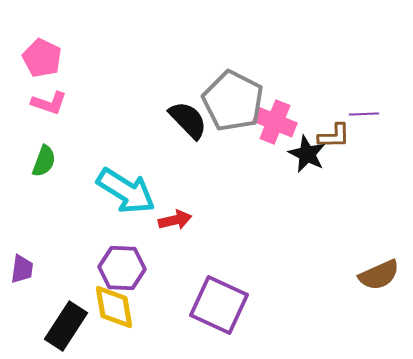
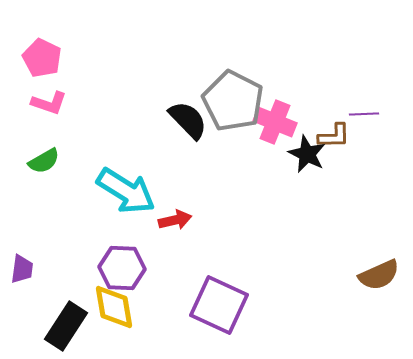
green semicircle: rotated 40 degrees clockwise
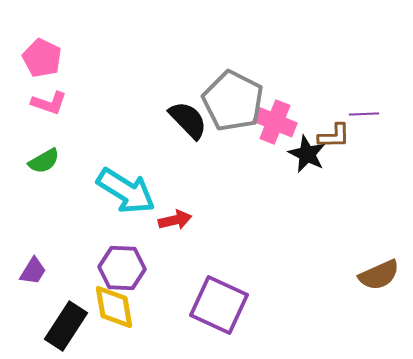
purple trapezoid: moved 11 px right, 2 px down; rotated 24 degrees clockwise
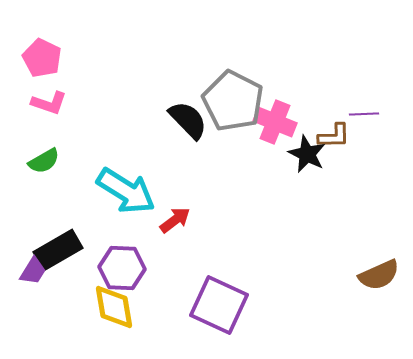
red arrow: rotated 24 degrees counterclockwise
black rectangle: moved 8 px left, 76 px up; rotated 27 degrees clockwise
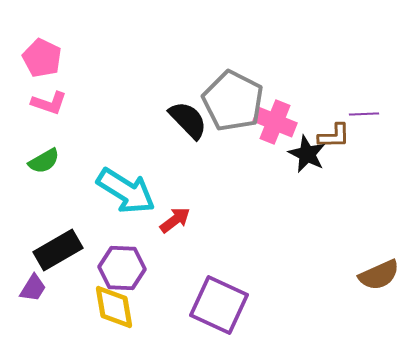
purple trapezoid: moved 17 px down
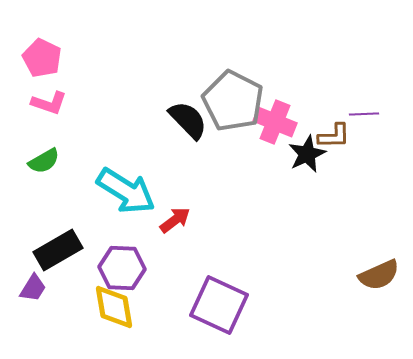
black star: rotated 21 degrees clockwise
